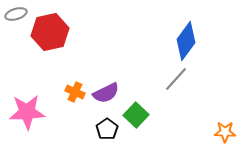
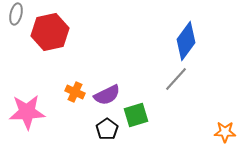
gray ellipse: rotated 60 degrees counterclockwise
purple semicircle: moved 1 px right, 2 px down
green square: rotated 30 degrees clockwise
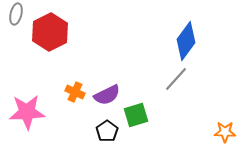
red hexagon: rotated 15 degrees counterclockwise
black pentagon: moved 2 px down
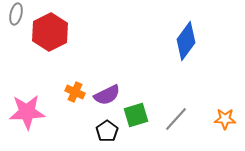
gray line: moved 40 px down
orange star: moved 13 px up
